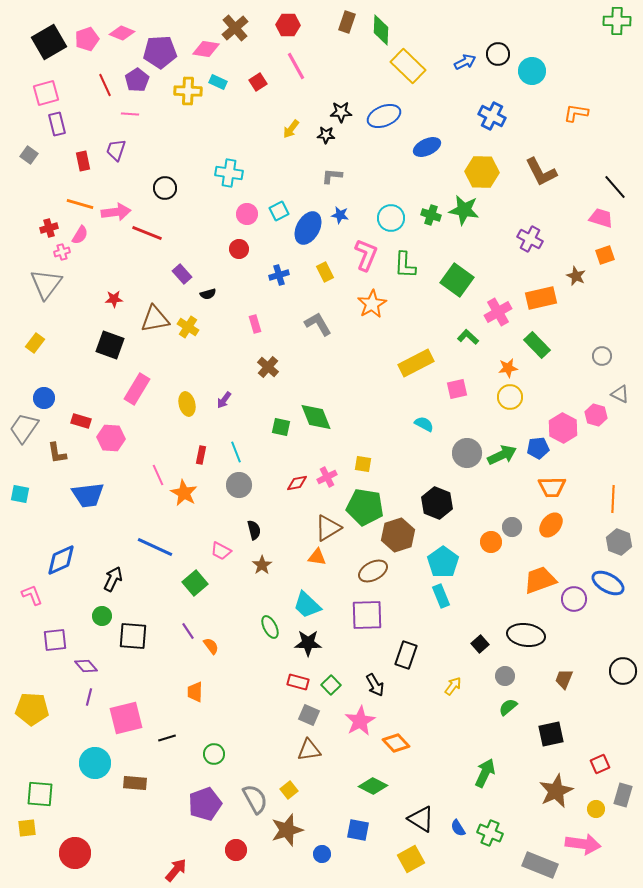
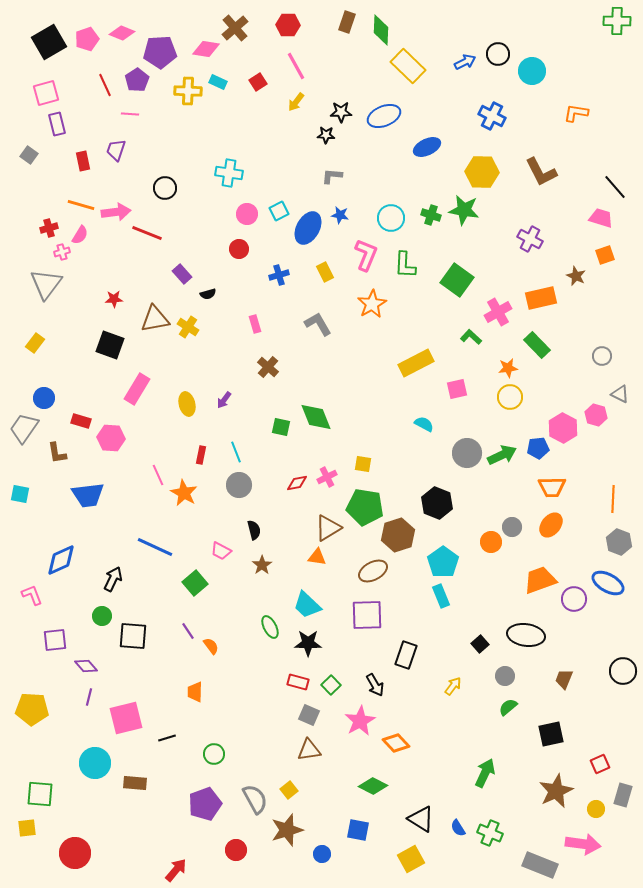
yellow arrow at (291, 129): moved 5 px right, 27 px up
orange line at (80, 204): moved 1 px right, 1 px down
green L-shape at (468, 337): moved 3 px right
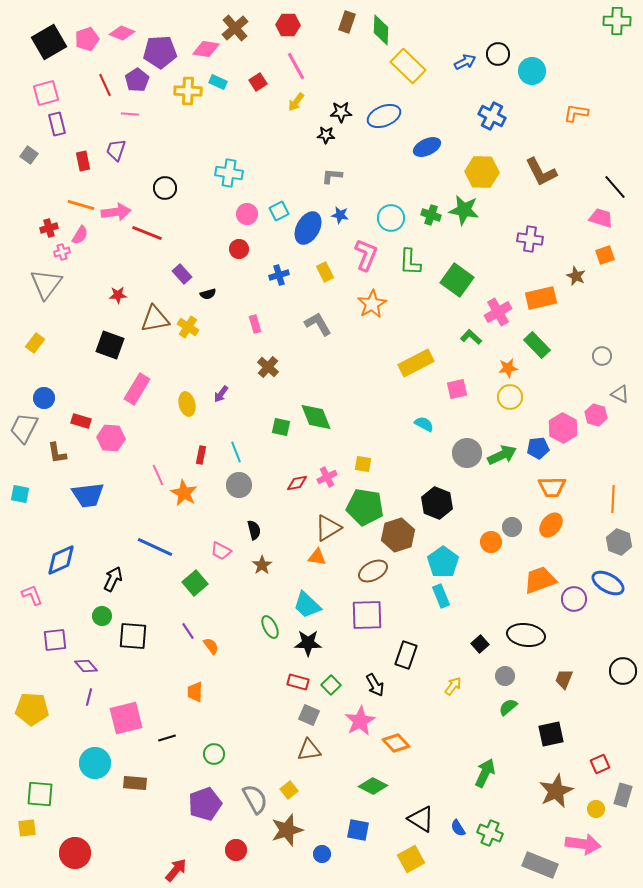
purple cross at (530, 239): rotated 20 degrees counterclockwise
green L-shape at (405, 265): moved 5 px right, 3 px up
red star at (114, 299): moved 4 px right, 4 px up
purple arrow at (224, 400): moved 3 px left, 6 px up
gray trapezoid at (24, 428): rotated 8 degrees counterclockwise
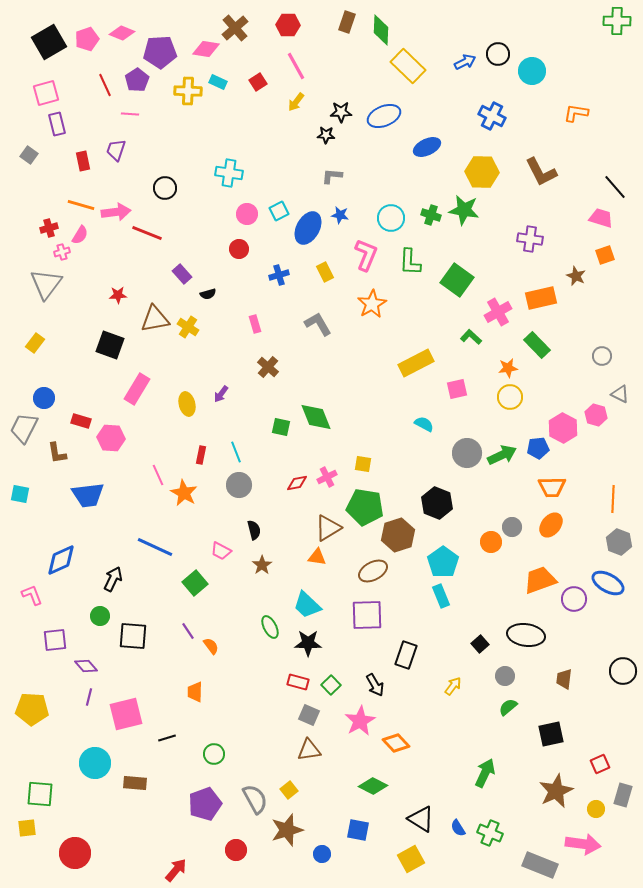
green circle at (102, 616): moved 2 px left
brown trapezoid at (564, 679): rotated 15 degrees counterclockwise
pink square at (126, 718): moved 4 px up
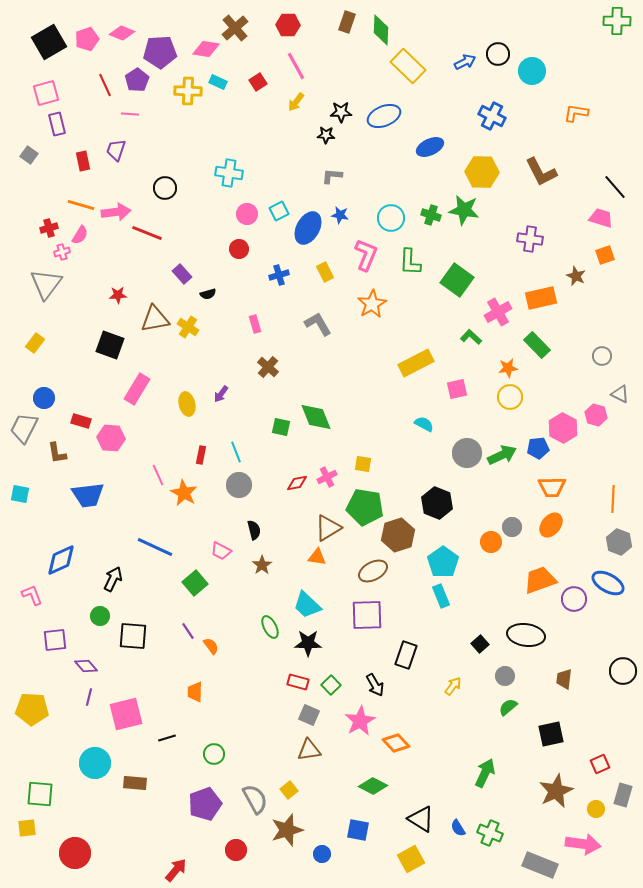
blue ellipse at (427, 147): moved 3 px right
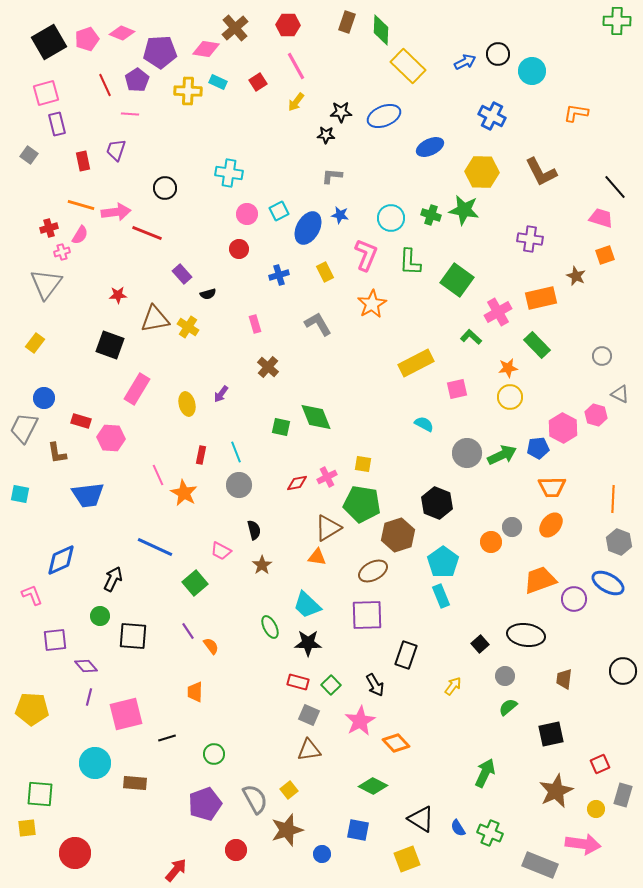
green pentagon at (365, 507): moved 3 px left, 3 px up
yellow square at (411, 859): moved 4 px left; rotated 8 degrees clockwise
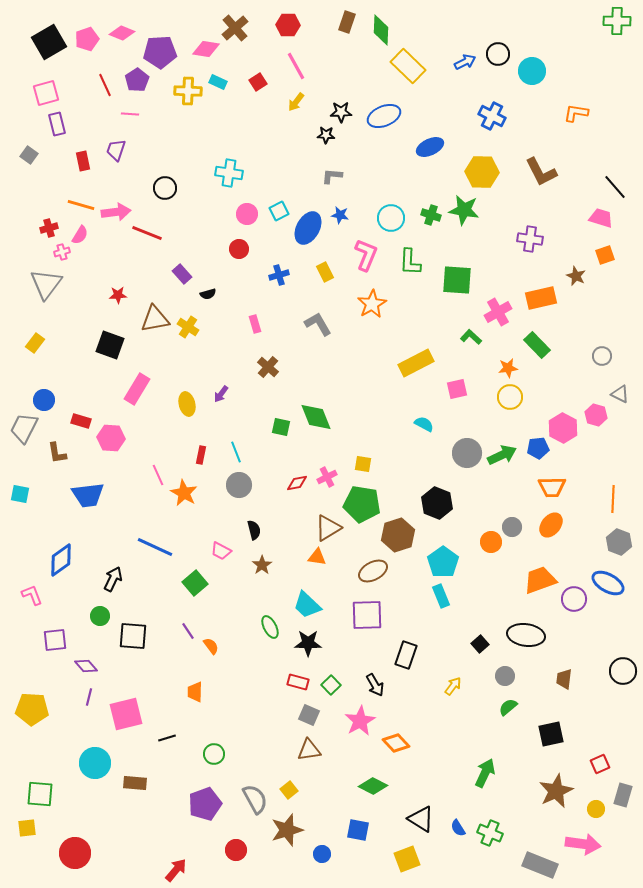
green square at (457, 280): rotated 32 degrees counterclockwise
blue circle at (44, 398): moved 2 px down
blue diamond at (61, 560): rotated 12 degrees counterclockwise
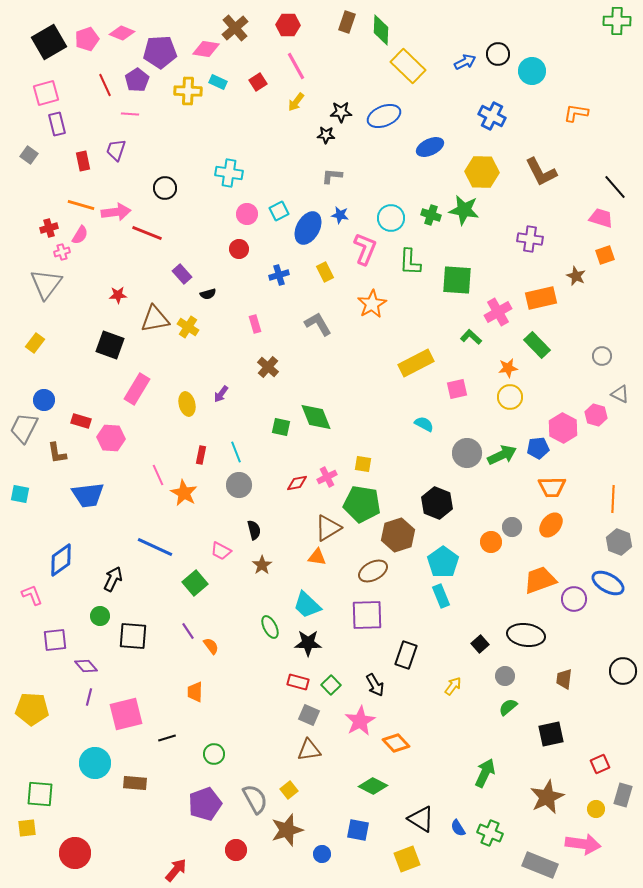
pink L-shape at (366, 255): moved 1 px left, 6 px up
brown star at (556, 791): moved 9 px left, 6 px down
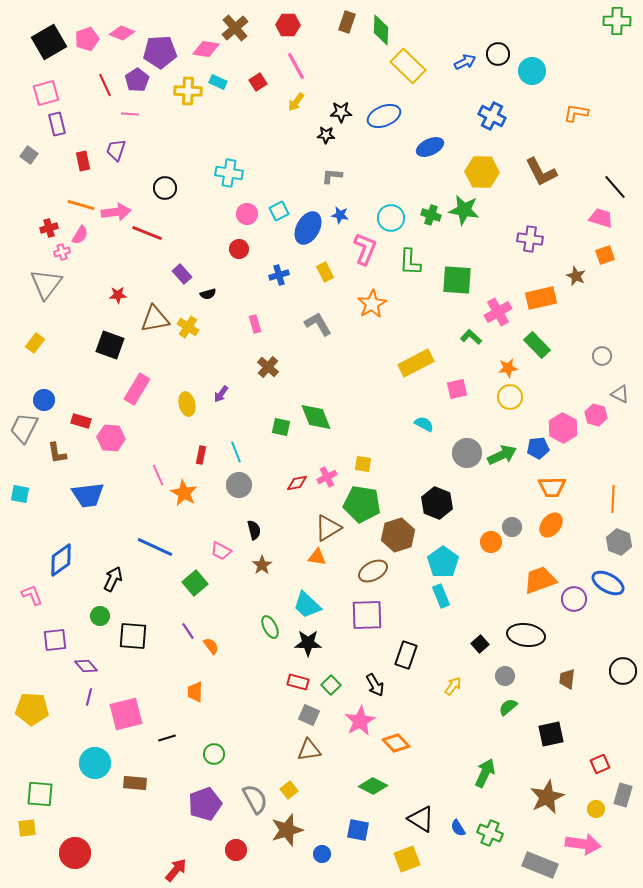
brown trapezoid at (564, 679): moved 3 px right
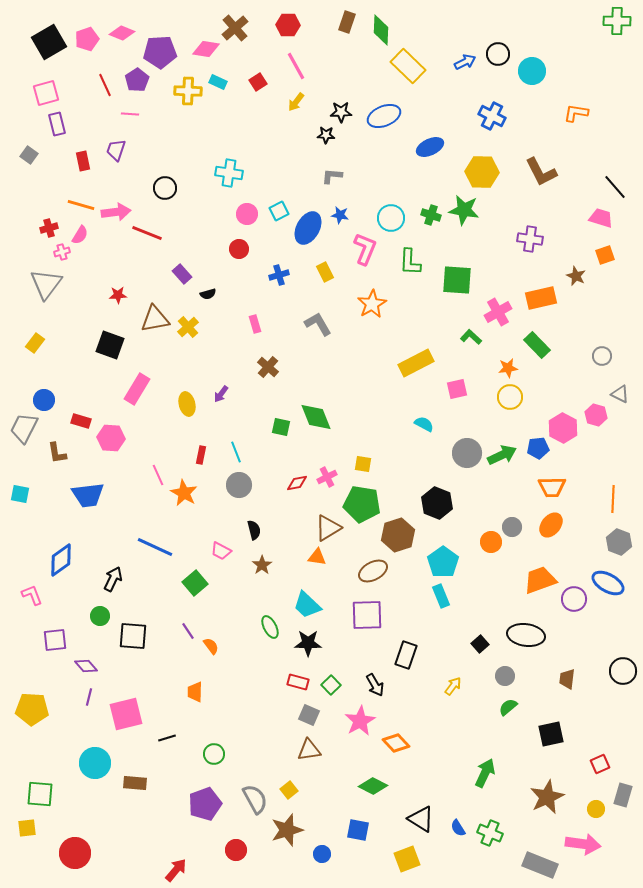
yellow cross at (188, 327): rotated 15 degrees clockwise
